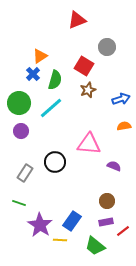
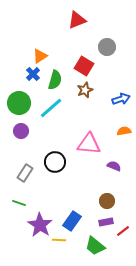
brown star: moved 3 px left
orange semicircle: moved 5 px down
yellow line: moved 1 px left
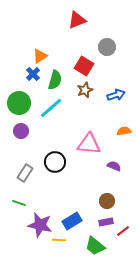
blue arrow: moved 5 px left, 4 px up
blue rectangle: rotated 24 degrees clockwise
purple star: rotated 20 degrees counterclockwise
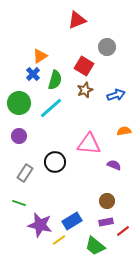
purple circle: moved 2 px left, 5 px down
purple semicircle: moved 1 px up
yellow line: rotated 40 degrees counterclockwise
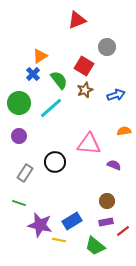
green semicircle: moved 4 px right; rotated 54 degrees counterclockwise
yellow line: rotated 48 degrees clockwise
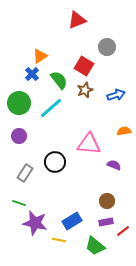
blue cross: moved 1 px left
purple star: moved 5 px left, 2 px up
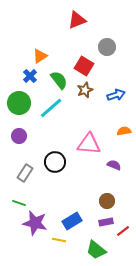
blue cross: moved 2 px left, 2 px down
green trapezoid: moved 1 px right, 4 px down
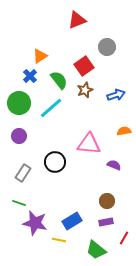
red square: rotated 24 degrees clockwise
gray rectangle: moved 2 px left
red line: moved 1 px right, 7 px down; rotated 24 degrees counterclockwise
